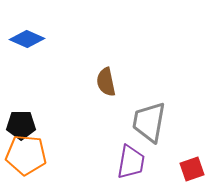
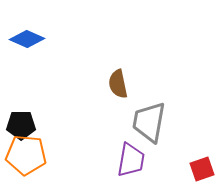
brown semicircle: moved 12 px right, 2 px down
purple trapezoid: moved 2 px up
red square: moved 10 px right
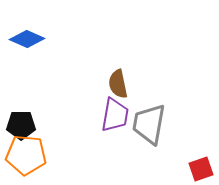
gray trapezoid: moved 2 px down
purple trapezoid: moved 16 px left, 45 px up
red square: moved 1 px left
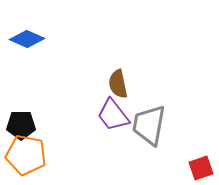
purple trapezoid: moved 2 px left; rotated 132 degrees clockwise
gray trapezoid: moved 1 px down
orange pentagon: rotated 6 degrees clockwise
red square: moved 1 px up
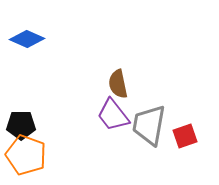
orange pentagon: rotated 9 degrees clockwise
red square: moved 16 px left, 32 px up
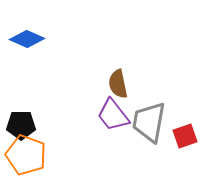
gray trapezoid: moved 3 px up
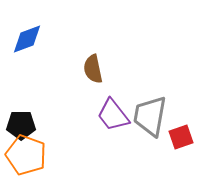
blue diamond: rotated 44 degrees counterclockwise
brown semicircle: moved 25 px left, 15 px up
gray trapezoid: moved 1 px right, 6 px up
red square: moved 4 px left, 1 px down
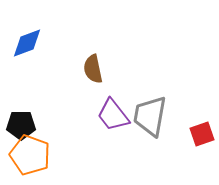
blue diamond: moved 4 px down
red square: moved 21 px right, 3 px up
orange pentagon: moved 4 px right
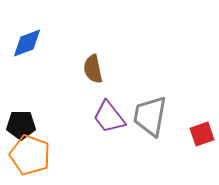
purple trapezoid: moved 4 px left, 2 px down
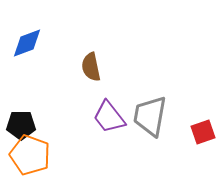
brown semicircle: moved 2 px left, 2 px up
red square: moved 1 px right, 2 px up
